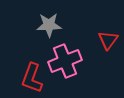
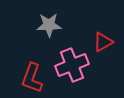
red triangle: moved 5 px left, 2 px down; rotated 25 degrees clockwise
pink cross: moved 7 px right, 4 px down
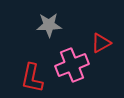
red triangle: moved 2 px left, 1 px down
red L-shape: rotated 8 degrees counterclockwise
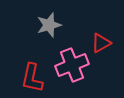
gray star: rotated 15 degrees counterclockwise
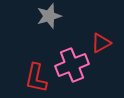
gray star: moved 9 px up
red L-shape: moved 4 px right
